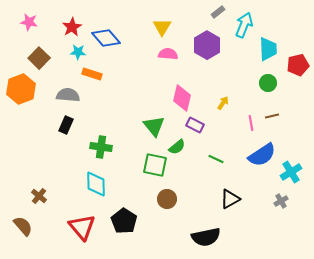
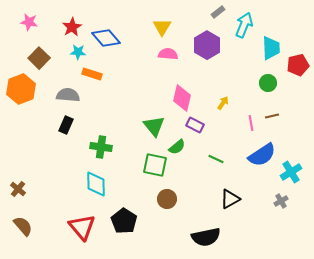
cyan trapezoid: moved 3 px right, 1 px up
brown cross: moved 21 px left, 7 px up
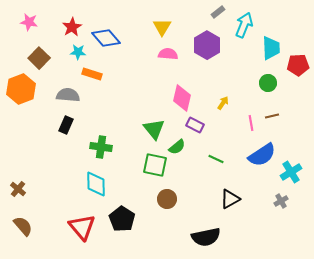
red pentagon: rotated 10 degrees clockwise
green triangle: moved 3 px down
black pentagon: moved 2 px left, 2 px up
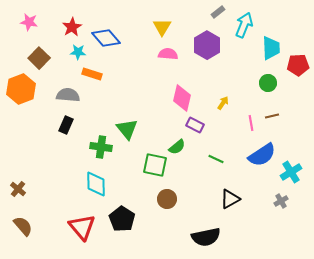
green triangle: moved 27 px left
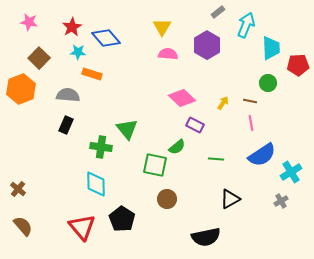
cyan arrow: moved 2 px right
pink diamond: rotated 60 degrees counterclockwise
brown line: moved 22 px left, 15 px up; rotated 24 degrees clockwise
green line: rotated 21 degrees counterclockwise
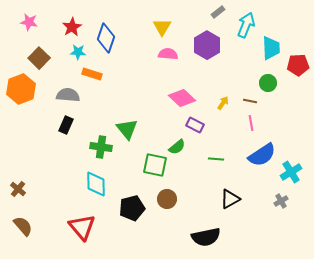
blue diamond: rotated 60 degrees clockwise
black pentagon: moved 10 px right, 11 px up; rotated 25 degrees clockwise
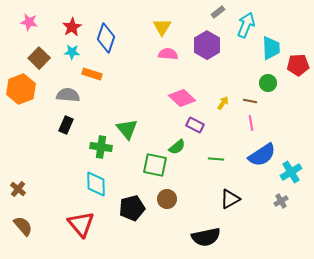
cyan star: moved 6 px left
red triangle: moved 1 px left, 3 px up
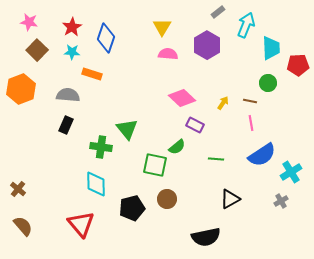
brown square: moved 2 px left, 8 px up
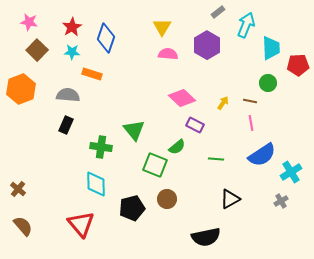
green triangle: moved 7 px right, 1 px down
green square: rotated 10 degrees clockwise
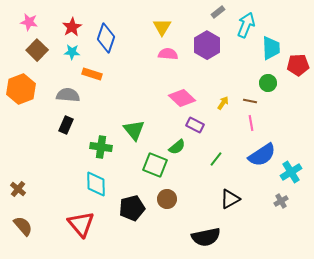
green line: rotated 56 degrees counterclockwise
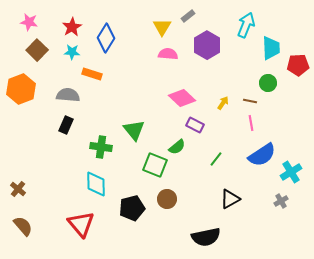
gray rectangle: moved 30 px left, 4 px down
blue diamond: rotated 12 degrees clockwise
